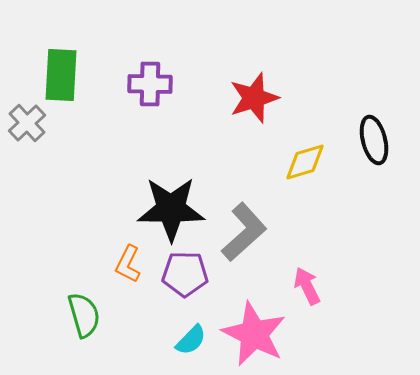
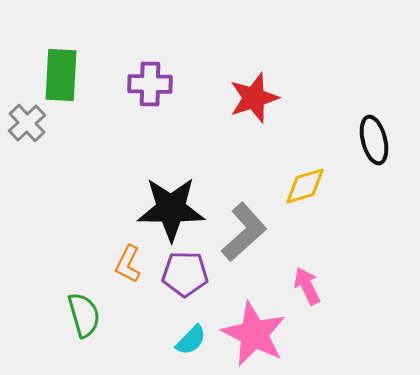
yellow diamond: moved 24 px down
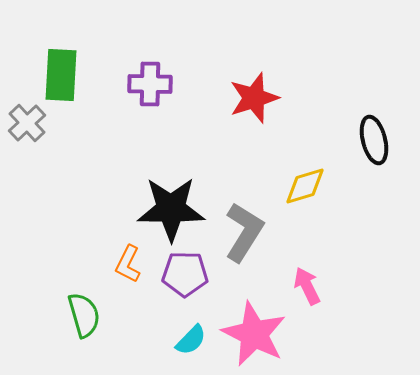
gray L-shape: rotated 16 degrees counterclockwise
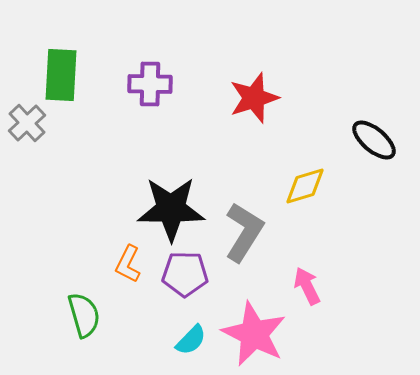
black ellipse: rotated 36 degrees counterclockwise
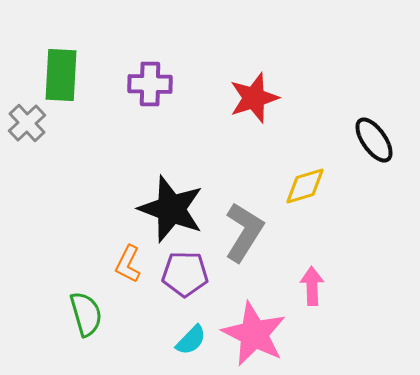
black ellipse: rotated 15 degrees clockwise
black star: rotated 20 degrees clockwise
pink arrow: moved 5 px right; rotated 24 degrees clockwise
green semicircle: moved 2 px right, 1 px up
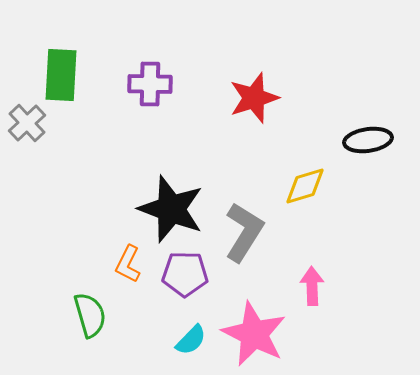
black ellipse: moved 6 px left; rotated 63 degrees counterclockwise
green semicircle: moved 4 px right, 1 px down
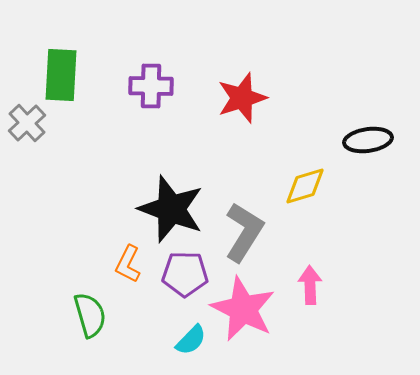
purple cross: moved 1 px right, 2 px down
red star: moved 12 px left
pink arrow: moved 2 px left, 1 px up
pink star: moved 11 px left, 25 px up
